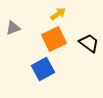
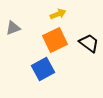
yellow arrow: rotated 14 degrees clockwise
orange square: moved 1 px right, 1 px down
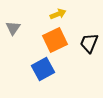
gray triangle: rotated 35 degrees counterclockwise
black trapezoid: rotated 105 degrees counterclockwise
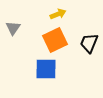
blue square: moved 3 px right; rotated 30 degrees clockwise
